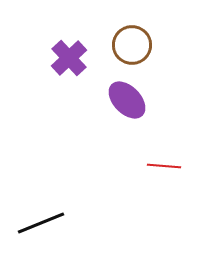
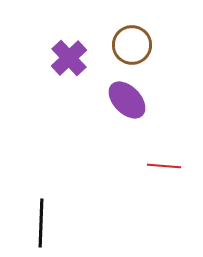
black line: rotated 66 degrees counterclockwise
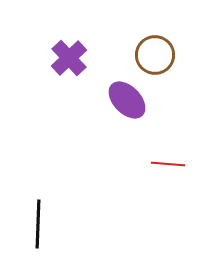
brown circle: moved 23 px right, 10 px down
red line: moved 4 px right, 2 px up
black line: moved 3 px left, 1 px down
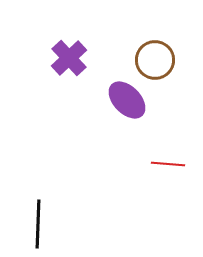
brown circle: moved 5 px down
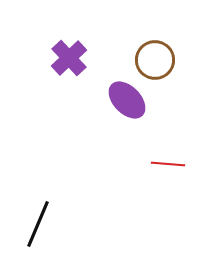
black line: rotated 21 degrees clockwise
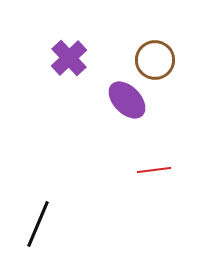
red line: moved 14 px left, 6 px down; rotated 12 degrees counterclockwise
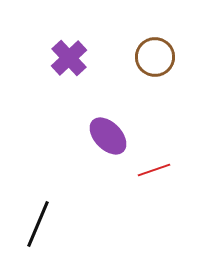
brown circle: moved 3 px up
purple ellipse: moved 19 px left, 36 px down
red line: rotated 12 degrees counterclockwise
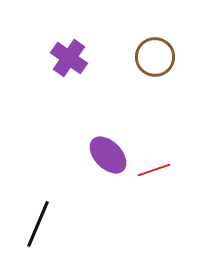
purple cross: rotated 12 degrees counterclockwise
purple ellipse: moved 19 px down
